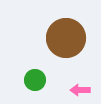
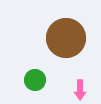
pink arrow: rotated 90 degrees counterclockwise
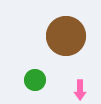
brown circle: moved 2 px up
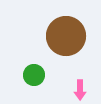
green circle: moved 1 px left, 5 px up
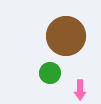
green circle: moved 16 px right, 2 px up
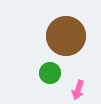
pink arrow: moved 2 px left; rotated 18 degrees clockwise
